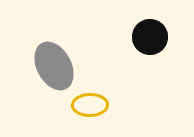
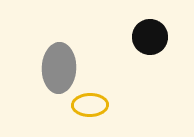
gray ellipse: moved 5 px right, 2 px down; rotated 30 degrees clockwise
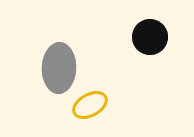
yellow ellipse: rotated 28 degrees counterclockwise
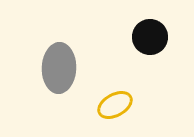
yellow ellipse: moved 25 px right
